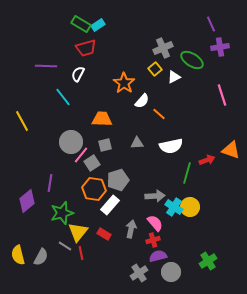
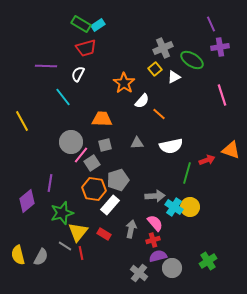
gray circle at (171, 272): moved 1 px right, 4 px up
gray cross at (139, 273): rotated 18 degrees counterclockwise
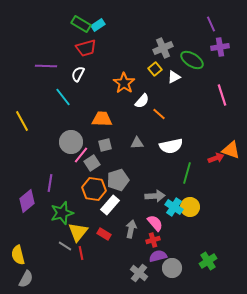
red arrow at (207, 160): moved 9 px right, 2 px up
gray semicircle at (41, 257): moved 15 px left, 22 px down
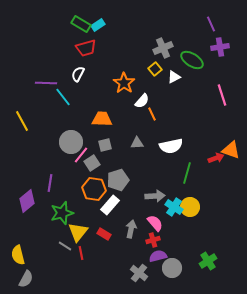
purple line at (46, 66): moved 17 px down
orange line at (159, 114): moved 7 px left; rotated 24 degrees clockwise
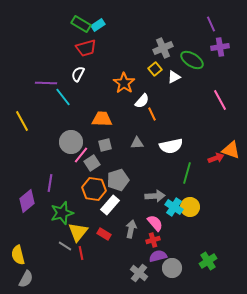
pink line at (222, 95): moved 2 px left, 5 px down; rotated 10 degrees counterclockwise
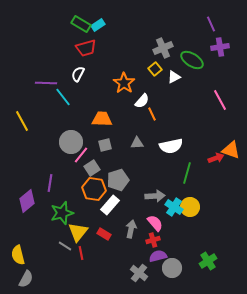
gray square at (92, 163): moved 5 px down
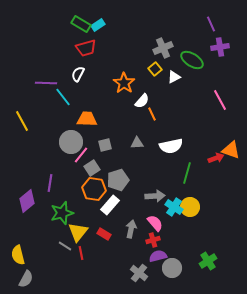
orange trapezoid at (102, 119): moved 15 px left
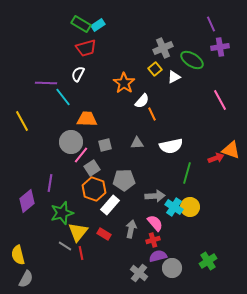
gray pentagon at (118, 180): moved 6 px right; rotated 15 degrees clockwise
orange hexagon at (94, 189): rotated 10 degrees clockwise
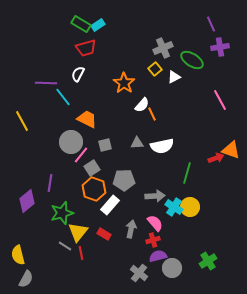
white semicircle at (142, 101): moved 4 px down
orange trapezoid at (87, 119): rotated 25 degrees clockwise
white semicircle at (171, 146): moved 9 px left
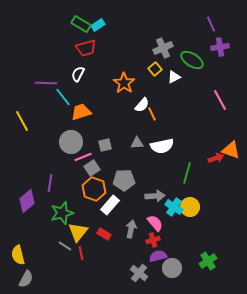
orange trapezoid at (87, 119): moved 6 px left, 7 px up; rotated 45 degrees counterclockwise
pink line at (81, 155): moved 2 px right, 2 px down; rotated 30 degrees clockwise
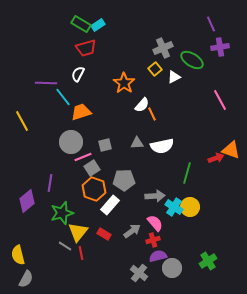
gray arrow at (131, 229): moved 1 px right, 2 px down; rotated 42 degrees clockwise
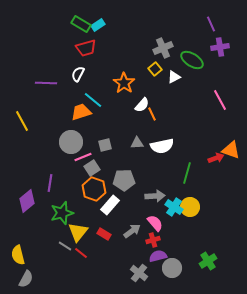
cyan line at (63, 97): moved 30 px right, 3 px down; rotated 12 degrees counterclockwise
red line at (81, 253): rotated 40 degrees counterclockwise
